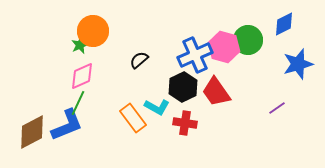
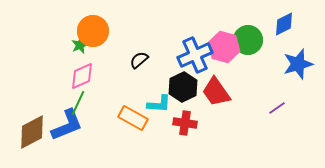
cyan L-shape: moved 2 px right, 3 px up; rotated 25 degrees counterclockwise
orange rectangle: rotated 24 degrees counterclockwise
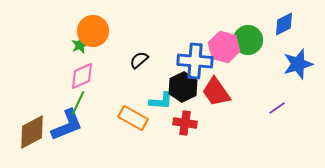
blue cross: moved 6 px down; rotated 28 degrees clockwise
cyan L-shape: moved 2 px right, 3 px up
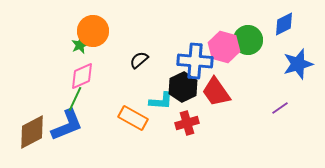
green line: moved 3 px left, 4 px up
purple line: moved 3 px right
red cross: moved 2 px right; rotated 25 degrees counterclockwise
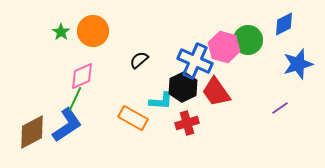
green star: moved 19 px left, 13 px up; rotated 12 degrees counterclockwise
blue cross: rotated 20 degrees clockwise
blue L-shape: rotated 12 degrees counterclockwise
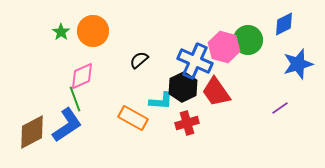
green line: rotated 45 degrees counterclockwise
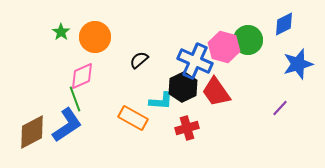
orange circle: moved 2 px right, 6 px down
purple line: rotated 12 degrees counterclockwise
red cross: moved 5 px down
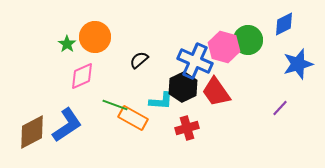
green star: moved 6 px right, 12 px down
green line: moved 40 px right, 6 px down; rotated 50 degrees counterclockwise
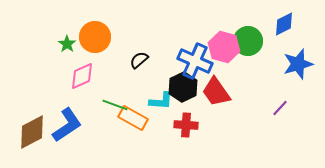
green circle: moved 1 px down
red cross: moved 1 px left, 3 px up; rotated 20 degrees clockwise
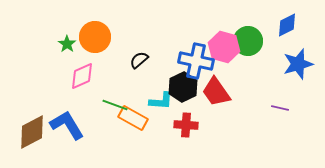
blue diamond: moved 3 px right, 1 px down
blue cross: moved 1 px right; rotated 12 degrees counterclockwise
purple line: rotated 60 degrees clockwise
blue L-shape: rotated 87 degrees counterclockwise
